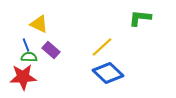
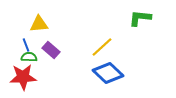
yellow triangle: rotated 30 degrees counterclockwise
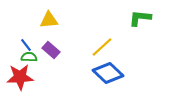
yellow triangle: moved 10 px right, 4 px up
blue line: rotated 16 degrees counterclockwise
red star: moved 3 px left
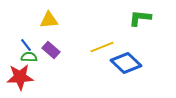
yellow line: rotated 20 degrees clockwise
blue diamond: moved 18 px right, 10 px up
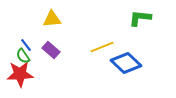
yellow triangle: moved 3 px right, 1 px up
green semicircle: moved 6 px left, 1 px up; rotated 126 degrees counterclockwise
red star: moved 3 px up
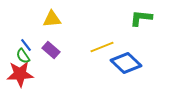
green L-shape: moved 1 px right
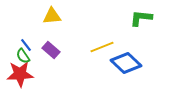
yellow triangle: moved 3 px up
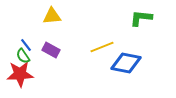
purple rectangle: rotated 12 degrees counterclockwise
blue diamond: rotated 32 degrees counterclockwise
